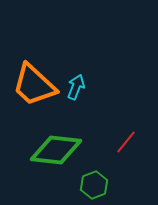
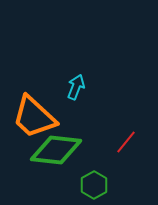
orange trapezoid: moved 32 px down
green hexagon: rotated 8 degrees counterclockwise
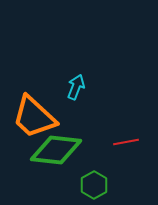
red line: rotated 40 degrees clockwise
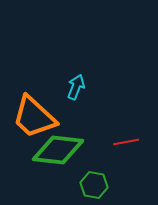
green diamond: moved 2 px right
green hexagon: rotated 20 degrees counterclockwise
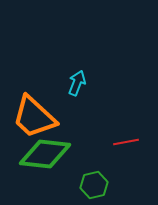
cyan arrow: moved 1 px right, 4 px up
green diamond: moved 13 px left, 4 px down
green hexagon: rotated 24 degrees counterclockwise
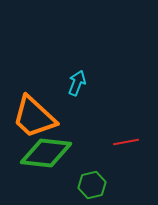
green diamond: moved 1 px right, 1 px up
green hexagon: moved 2 px left
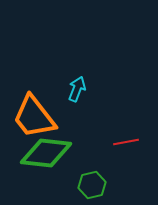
cyan arrow: moved 6 px down
orange trapezoid: rotated 9 degrees clockwise
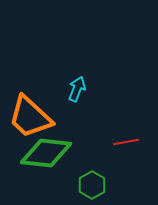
orange trapezoid: moved 4 px left; rotated 9 degrees counterclockwise
green hexagon: rotated 16 degrees counterclockwise
